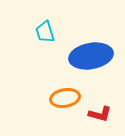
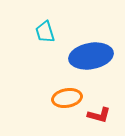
orange ellipse: moved 2 px right
red L-shape: moved 1 px left, 1 px down
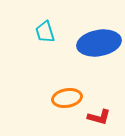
blue ellipse: moved 8 px right, 13 px up
red L-shape: moved 2 px down
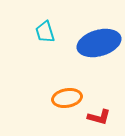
blue ellipse: rotated 6 degrees counterclockwise
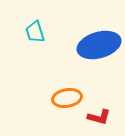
cyan trapezoid: moved 10 px left
blue ellipse: moved 2 px down
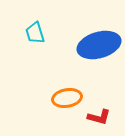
cyan trapezoid: moved 1 px down
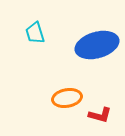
blue ellipse: moved 2 px left
red L-shape: moved 1 px right, 2 px up
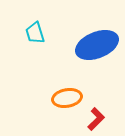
blue ellipse: rotated 6 degrees counterclockwise
red L-shape: moved 4 px left, 4 px down; rotated 60 degrees counterclockwise
